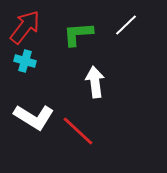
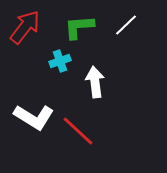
green L-shape: moved 1 px right, 7 px up
cyan cross: moved 35 px right; rotated 35 degrees counterclockwise
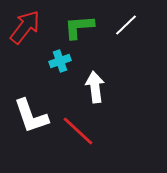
white arrow: moved 5 px down
white L-shape: moved 3 px left, 1 px up; rotated 39 degrees clockwise
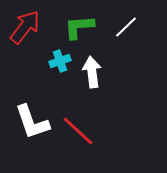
white line: moved 2 px down
white arrow: moved 3 px left, 15 px up
white L-shape: moved 1 px right, 6 px down
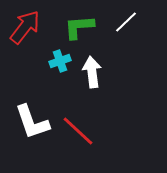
white line: moved 5 px up
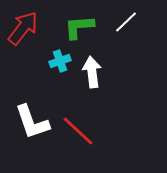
red arrow: moved 2 px left, 1 px down
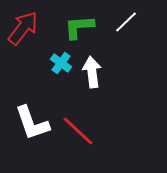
cyan cross: moved 1 px right, 2 px down; rotated 35 degrees counterclockwise
white L-shape: moved 1 px down
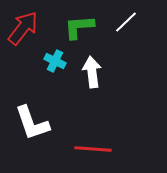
cyan cross: moved 6 px left, 2 px up; rotated 10 degrees counterclockwise
red line: moved 15 px right, 18 px down; rotated 39 degrees counterclockwise
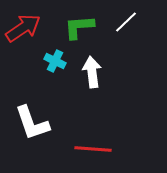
red arrow: rotated 18 degrees clockwise
